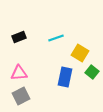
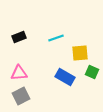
yellow square: rotated 36 degrees counterclockwise
green square: rotated 16 degrees counterclockwise
blue rectangle: rotated 72 degrees counterclockwise
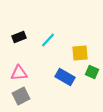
cyan line: moved 8 px left, 2 px down; rotated 28 degrees counterclockwise
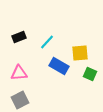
cyan line: moved 1 px left, 2 px down
green square: moved 2 px left, 2 px down
blue rectangle: moved 6 px left, 11 px up
gray square: moved 1 px left, 4 px down
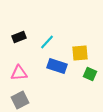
blue rectangle: moved 2 px left; rotated 12 degrees counterclockwise
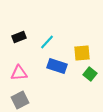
yellow square: moved 2 px right
green square: rotated 16 degrees clockwise
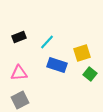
yellow square: rotated 12 degrees counterclockwise
blue rectangle: moved 1 px up
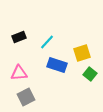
gray square: moved 6 px right, 3 px up
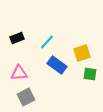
black rectangle: moved 2 px left, 1 px down
blue rectangle: rotated 18 degrees clockwise
green square: rotated 32 degrees counterclockwise
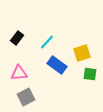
black rectangle: rotated 32 degrees counterclockwise
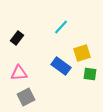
cyan line: moved 14 px right, 15 px up
blue rectangle: moved 4 px right, 1 px down
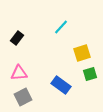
blue rectangle: moved 19 px down
green square: rotated 24 degrees counterclockwise
gray square: moved 3 px left
